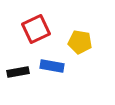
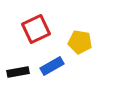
blue rectangle: rotated 40 degrees counterclockwise
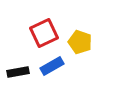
red square: moved 8 px right, 4 px down
yellow pentagon: rotated 10 degrees clockwise
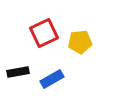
yellow pentagon: rotated 25 degrees counterclockwise
blue rectangle: moved 13 px down
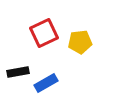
blue rectangle: moved 6 px left, 4 px down
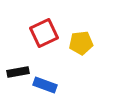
yellow pentagon: moved 1 px right, 1 px down
blue rectangle: moved 1 px left, 2 px down; rotated 50 degrees clockwise
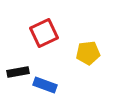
yellow pentagon: moved 7 px right, 10 px down
